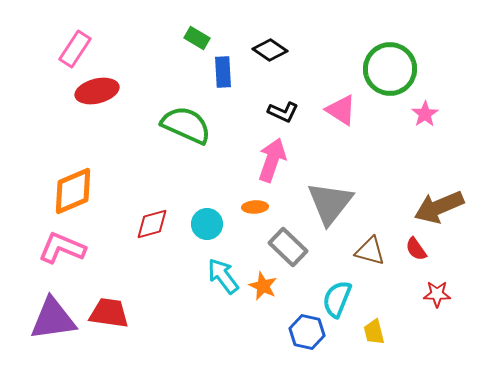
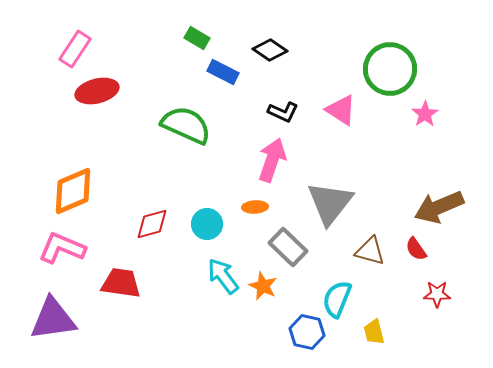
blue rectangle: rotated 60 degrees counterclockwise
red trapezoid: moved 12 px right, 30 px up
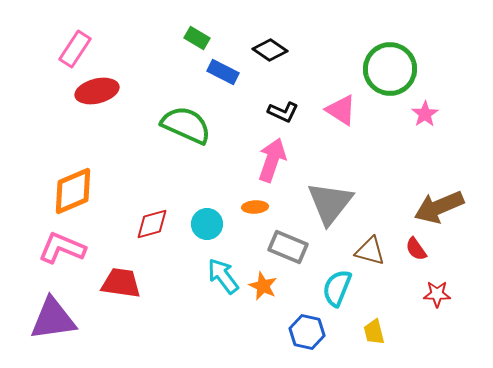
gray rectangle: rotated 21 degrees counterclockwise
cyan semicircle: moved 11 px up
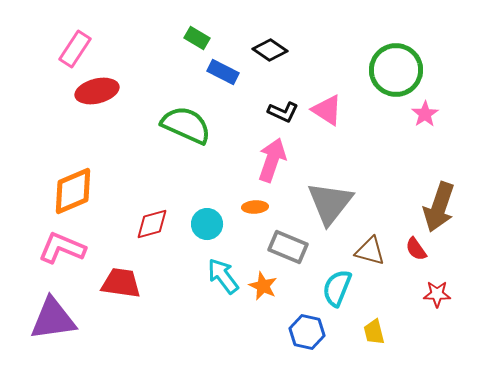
green circle: moved 6 px right, 1 px down
pink triangle: moved 14 px left
brown arrow: rotated 48 degrees counterclockwise
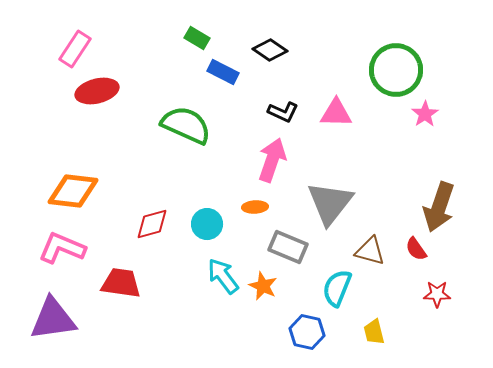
pink triangle: moved 9 px right, 3 px down; rotated 32 degrees counterclockwise
orange diamond: rotated 30 degrees clockwise
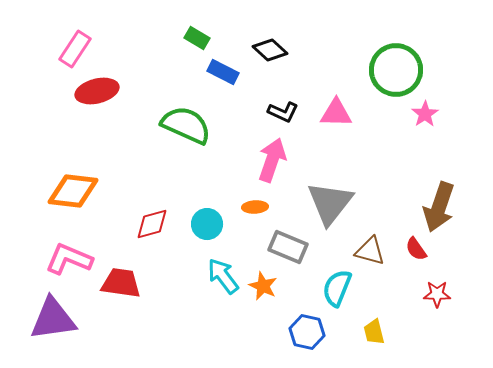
black diamond: rotated 8 degrees clockwise
pink L-shape: moved 7 px right, 11 px down
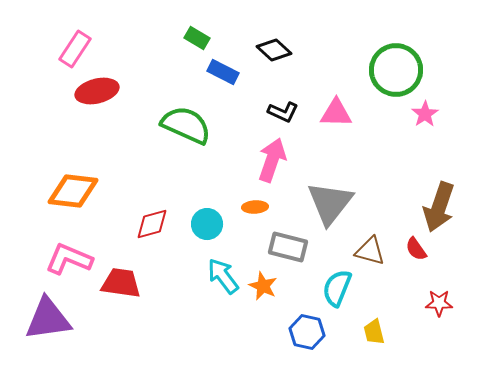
black diamond: moved 4 px right
gray rectangle: rotated 9 degrees counterclockwise
red star: moved 2 px right, 9 px down
purple triangle: moved 5 px left
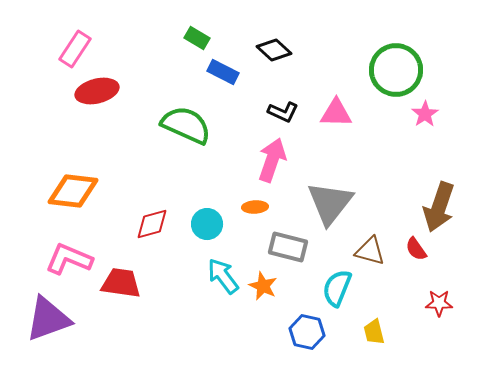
purple triangle: rotated 12 degrees counterclockwise
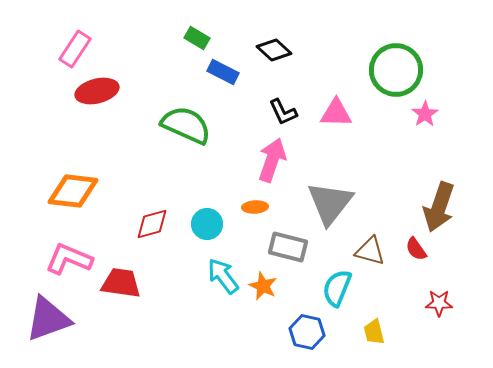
black L-shape: rotated 40 degrees clockwise
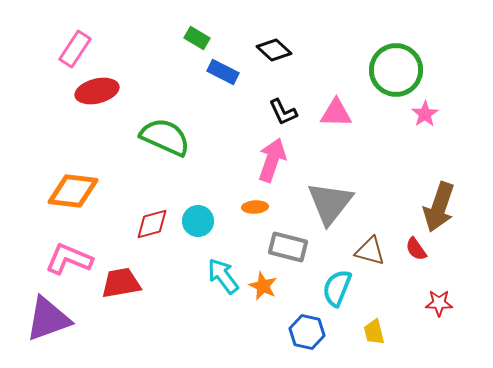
green semicircle: moved 21 px left, 12 px down
cyan circle: moved 9 px left, 3 px up
red trapezoid: rotated 18 degrees counterclockwise
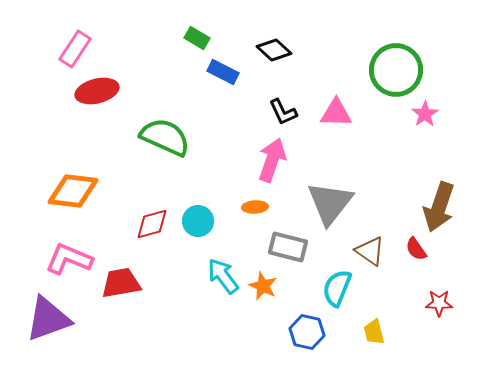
brown triangle: rotated 20 degrees clockwise
